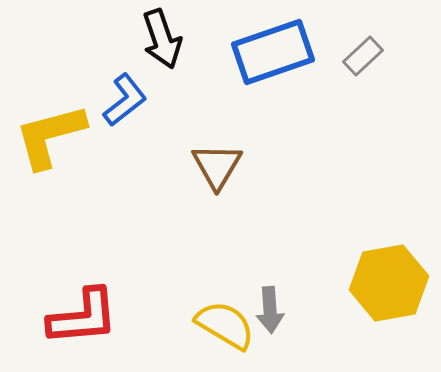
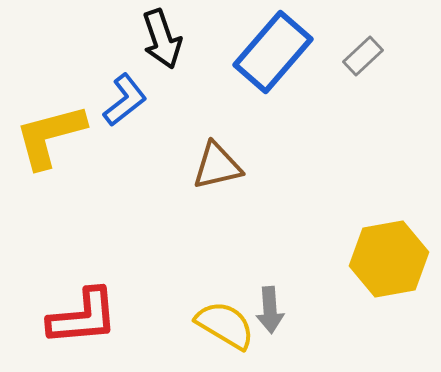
blue rectangle: rotated 30 degrees counterclockwise
brown triangle: rotated 46 degrees clockwise
yellow hexagon: moved 24 px up
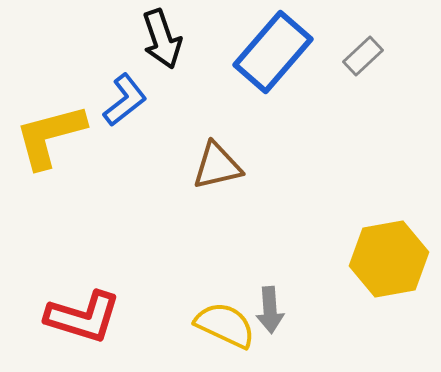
red L-shape: rotated 22 degrees clockwise
yellow semicircle: rotated 6 degrees counterclockwise
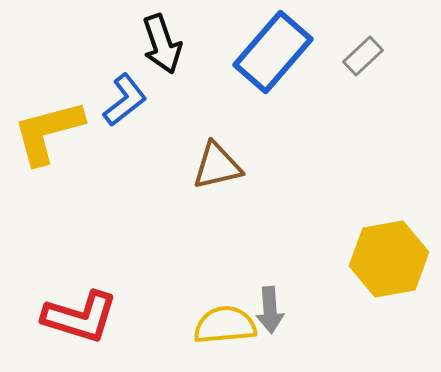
black arrow: moved 5 px down
yellow L-shape: moved 2 px left, 4 px up
red L-shape: moved 3 px left
yellow semicircle: rotated 30 degrees counterclockwise
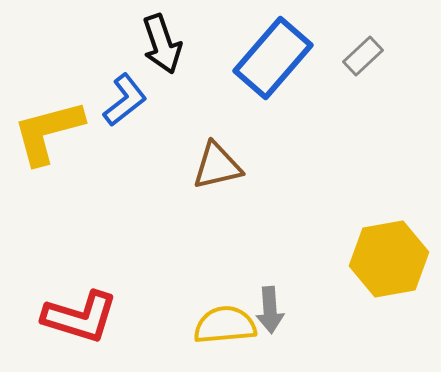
blue rectangle: moved 6 px down
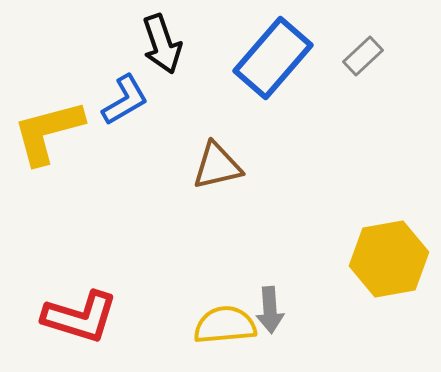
blue L-shape: rotated 8 degrees clockwise
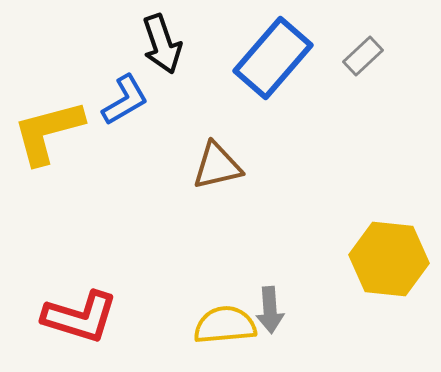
yellow hexagon: rotated 16 degrees clockwise
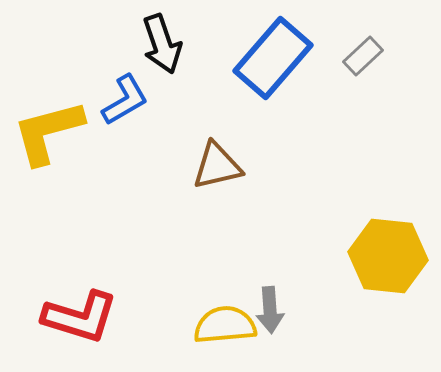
yellow hexagon: moved 1 px left, 3 px up
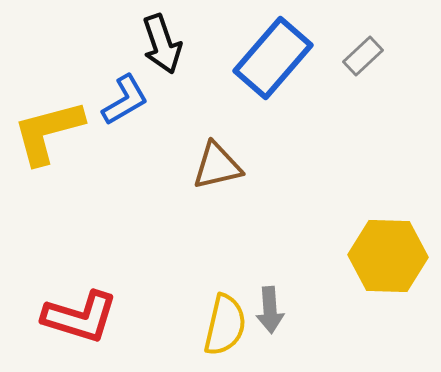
yellow hexagon: rotated 4 degrees counterclockwise
yellow semicircle: rotated 108 degrees clockwise
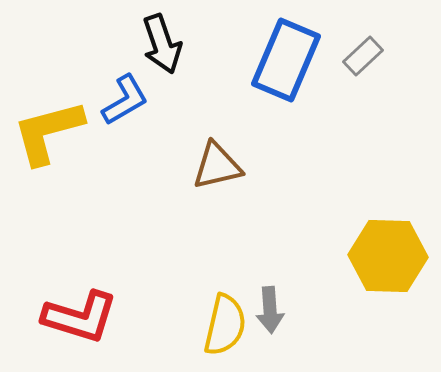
blue rectangle: moved 13 px right, 2 px down; rotated 18 degrees counterclockwise
